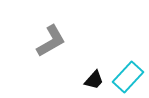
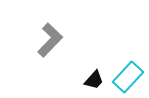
gray L-shape: moved 1 px left, 1 px up; rotated 16 degrees counterclockwise
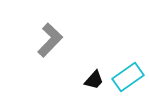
cyan rectangle: rotated 12 degrees clockwise
